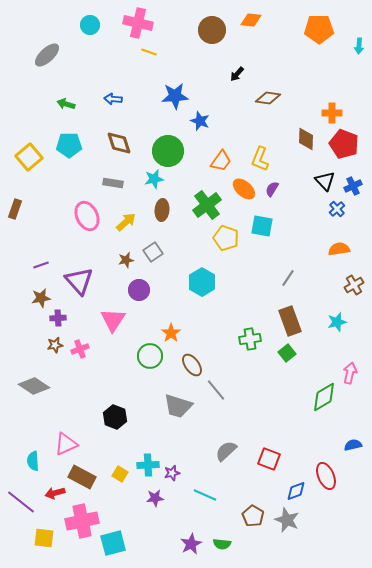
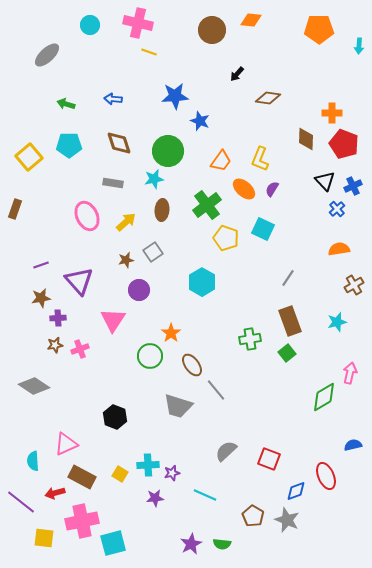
cyan square at (262, 226): moved 1 px right, 3 px down; rotated 15 degrees clockwise
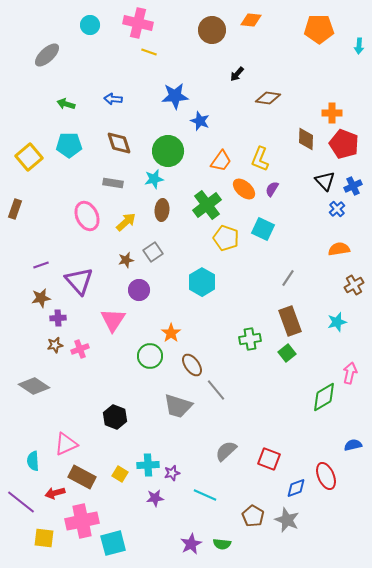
blue diamond at (296, 491): moved 3 px up
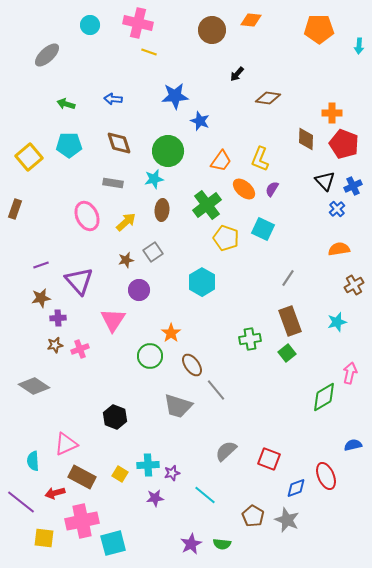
cyan line at (205, 495): rotated 15 degrees clockwise
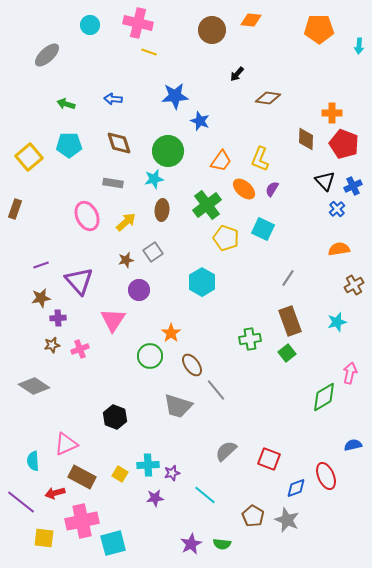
brown star at (55, 345): moved 3 px left
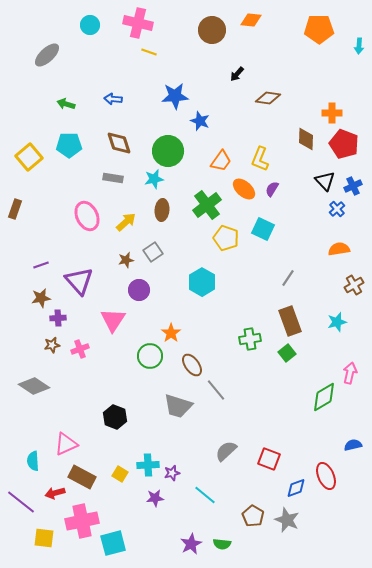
gray rectangle at (113, 183): moved 5 px up
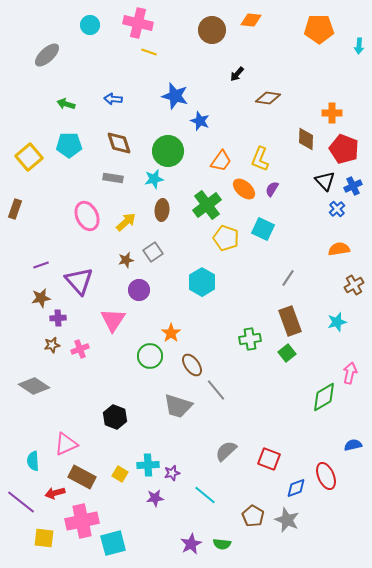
blue star at (175, 96): rotated 20 degrees clockwise
red pentagon at (344, 144): moved 5 px down
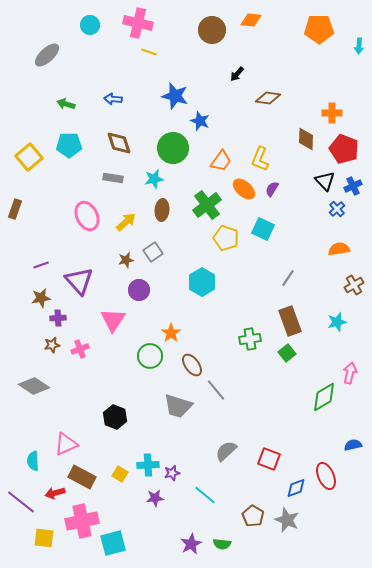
green circle at (168, 151): moved 5 px right, 3 px up
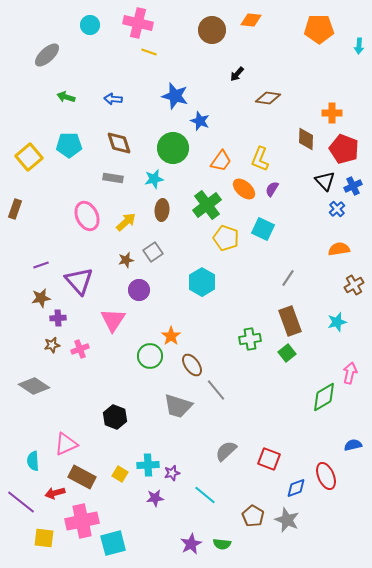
green arrow at (66, 104): moved 7 px up
orange star at (171, 333): moved 3 px down
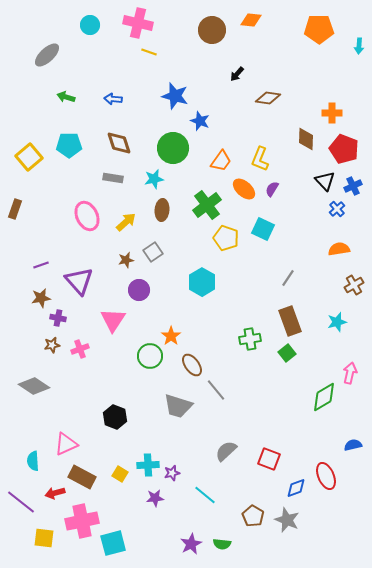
purple cross at (58, 318): rotated 14 degrees clockwise
